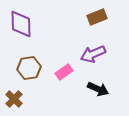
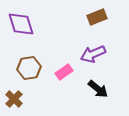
purple diamond: rotated 16 degrees counterclockwise
black arrow: rotated 15 degrees clockwise
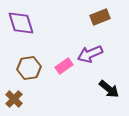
brown rectangle: moved 3 px right
purple diamond: moved 1 px up
purple arrow: moved 3 px left
pink rectangle: moved 6 px up
black arrow: moved 11 px right
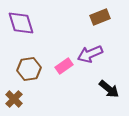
brown hexagon: moved 1 px down
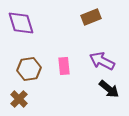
brown rectangle: moved 9 px left
purple arrow: moved 12 px right, 7 px down; rotated 50 degrees clockwise
pink rectangle: rotated 60 degrees counterclockwise
brown cross: moved 5 px right
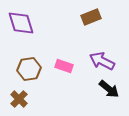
pink rectangle: rotated 66 degrees counterclockwise
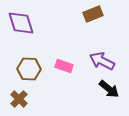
brown rectangle: moved 2 px right, 3 px up
brown hexagon: rotated 10 degrees clockwise
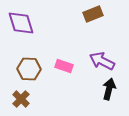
black arrow: rotated 115 degrees counterclockwise
brown cross: moved 2 px right
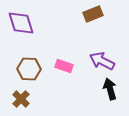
black arrow: moved 1 px right; rotated 30 degrees counterclockwise
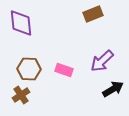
purple diamond: rotated 12 degrees clockwise
purple arrow: rotated 70 degrees counterclockwise
pink rectangle: moved 4 px down
black arrow: moved 3 px right; rotated 75 degrees clockwise
brown cross: moved 4 px up; rotated 12 degrees clockwise
